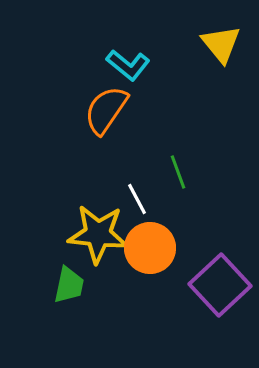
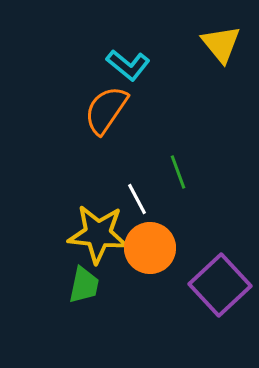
green trapezoid: moved 15 px right
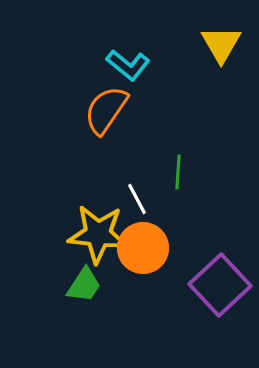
yellow triangle: rotated 9 degrees clockwise
green line: rotated 24 degrees clockwise
orange circle: moved 7 px left
green trapezoid: rotated 21 degrees clockwise
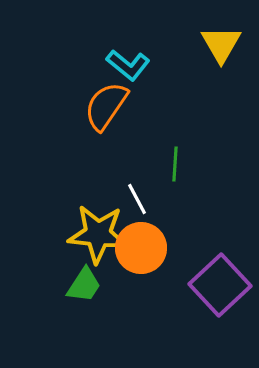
orange semicircle: moved 4 px up
green line: moved 3 px left, 8 px up
orange circle: moved 2 px left
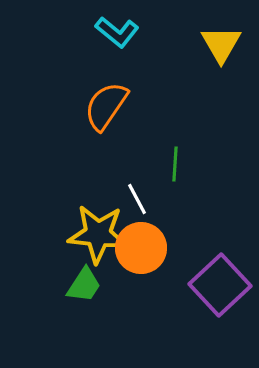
cyan L-shape: moved 11 px left, 33 px up
